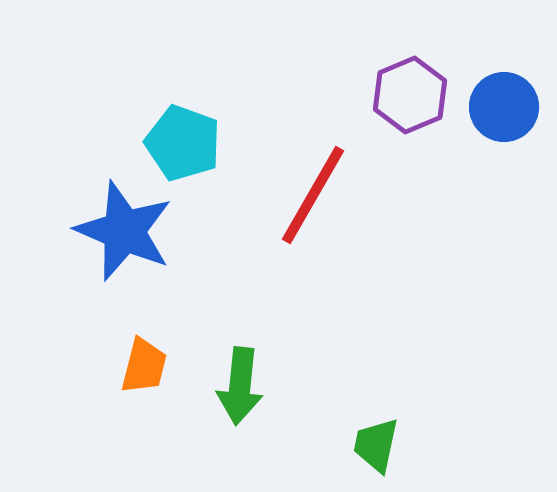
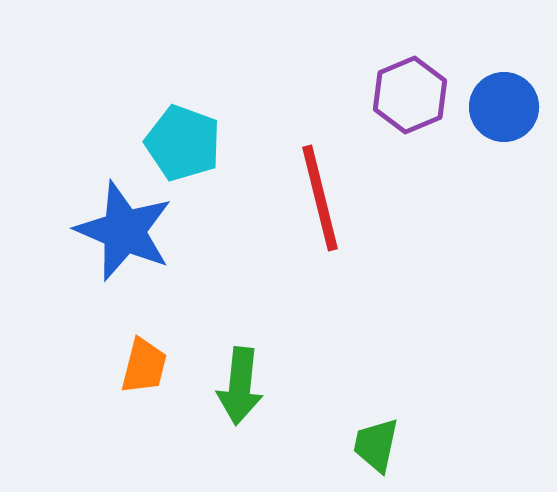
red line: moved 7 px right, 3 px down; rotated 44 degrees counterclockwise
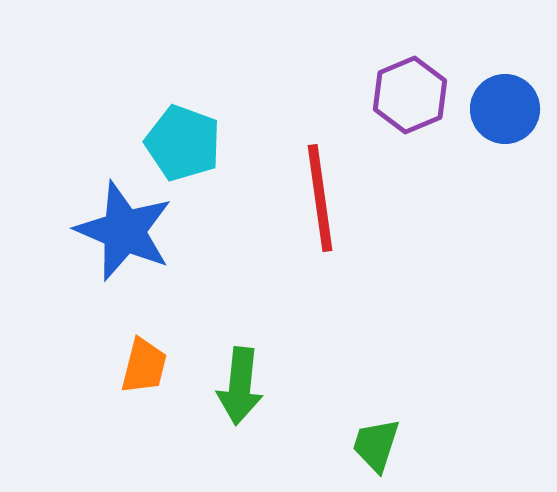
blue circle: moved 1 px right, 2 px down
red line: rotated 6 degrees clockwise
green trapezoid: rotated 6 degrees clockwise
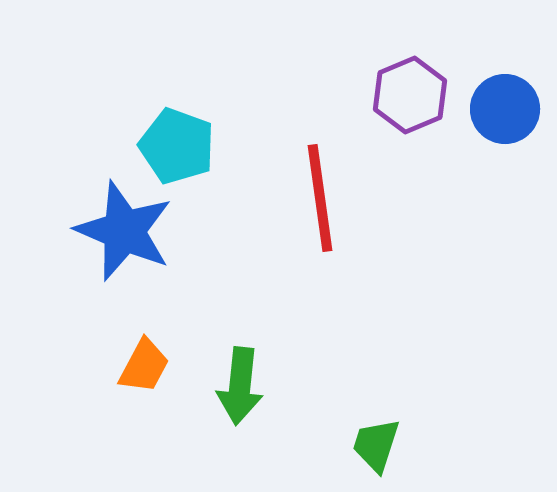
cyan pentagon: moved 6 px left, 3 px down
orange trapezoid: rotated 14 degrees clockwise
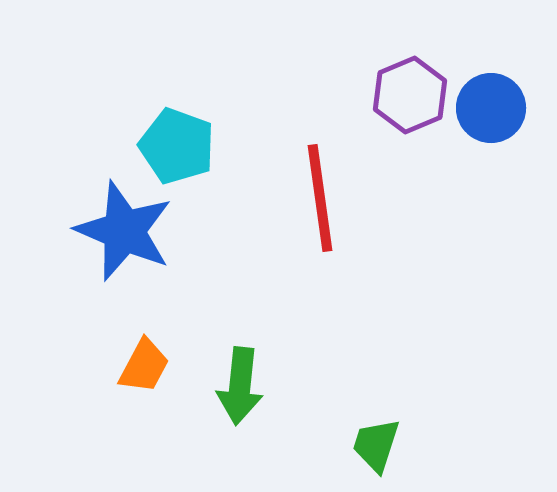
blue circle: moved 14 px left, 1 px up
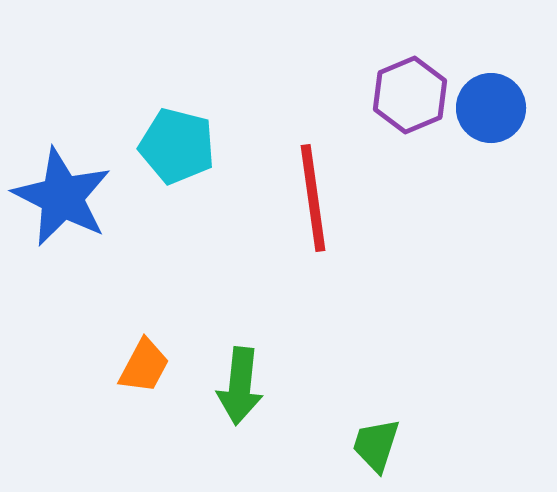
cyan pentagon: rotated 6 degrees counterclockwise
red line: moved 7 px left
blue star: moved 62 px left, 34 px up; rotated 4 degrees clockwise
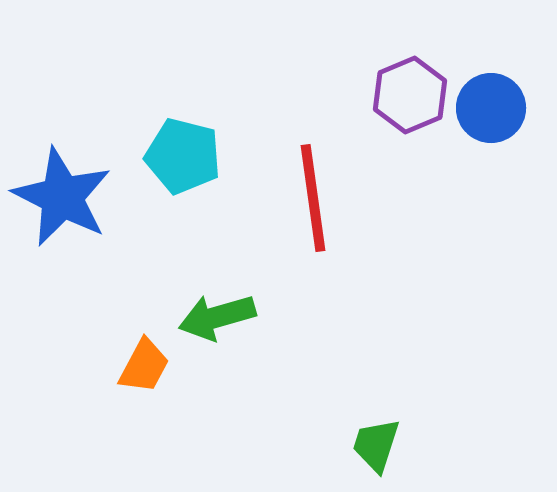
cyan pentagon: moved 6 px right, 10 px down
green arrow: moved 23 px left, 69 px up; rotated 68 degrees clockwise
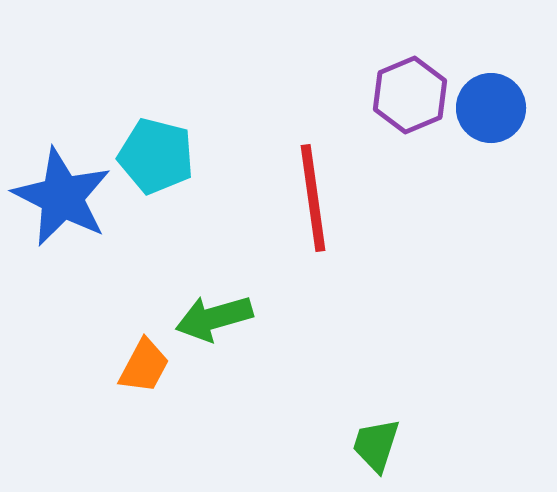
cyan pentagon: moved 27 px left
green arrow: moved 3 px left, 1 px down
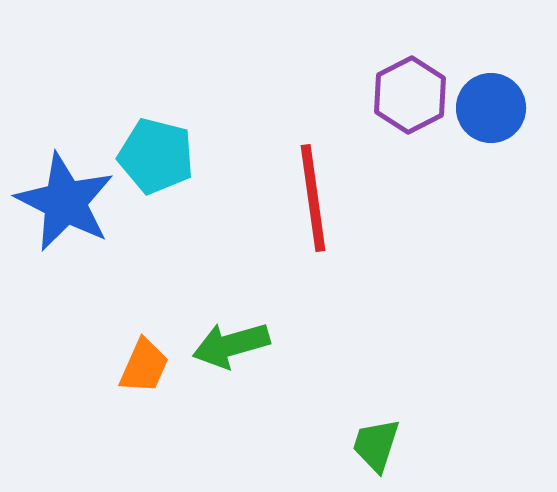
purple hexagon: rotated 4 degrees counterclockwise
blue star: moved 3 px right, 5 px down
green arrow: moved 17 px right, 27 px down
orange trapezoid: rotated 4 degrees counterclockwise
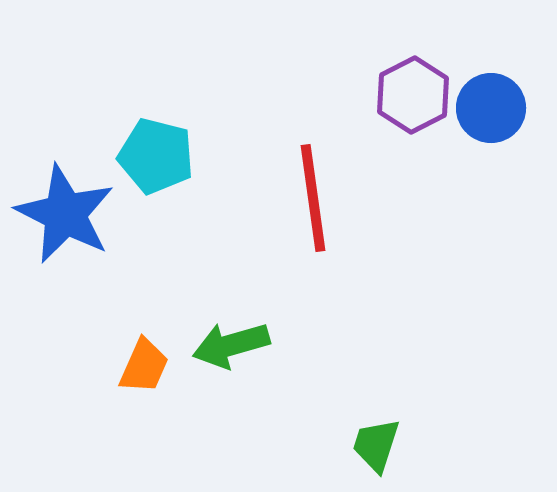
purple hexagon: moved 3 px right
blue star: moved 12 px down
